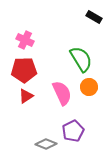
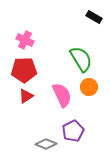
pink semicircle: moved 2 px down
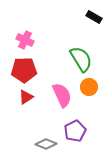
red triangle: moved 1 px down
purple pentagon: moved 2 px right
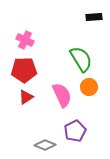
black rectangle: rotated 35 degrees counterclockwise
gray diamond: moved 1 px left, 1 px down
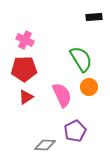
red pentagon: moved 1 px up
gray diamond: rotated 20 degrees counterclockwise
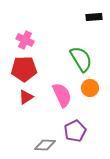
orange circle: moved 1 px right, 1 px down
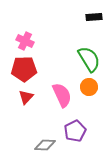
pink cross: moved 1 px down
green semicircle: moved 8 px right
orange circle: moved 1 px left, 1 px up
red triangle: rotated 14 degrees counterclockwise
